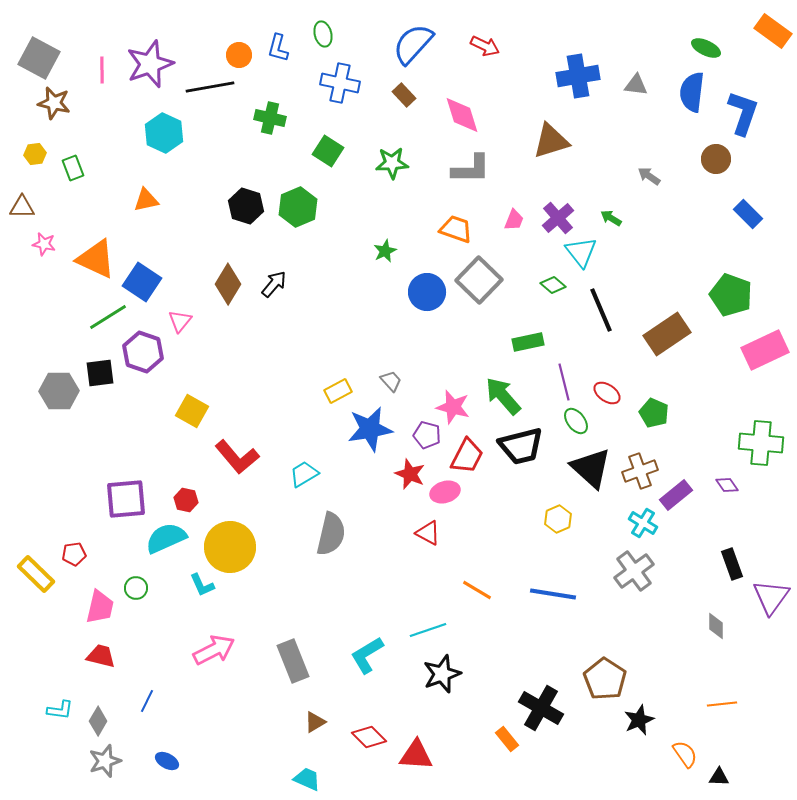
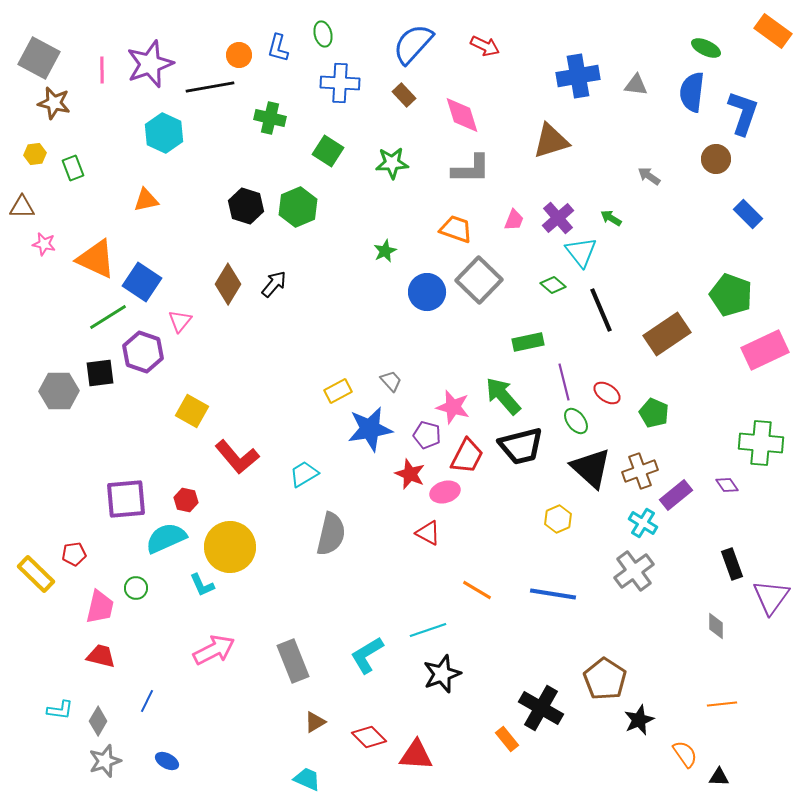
blue cross at (340, 83): rotated 9 degrees counterclockwise
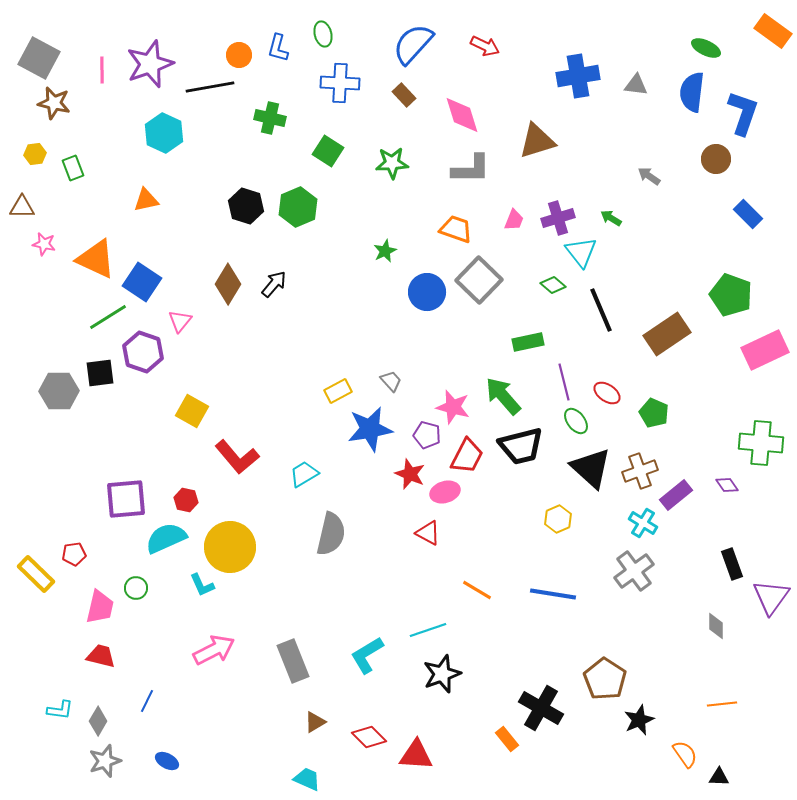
brown triangle at (551, 141): moved 14 px left
purple cross at (558, 218): rotated 24 degrees clockwise
